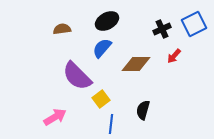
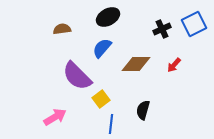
black ellipse: moved 1 px right, 4 px up
red arrow: moved 9 px down
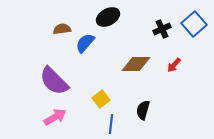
blue square: rotated 15 degrees counterclockwise
blue semicircle: moved 17 px left, 5 px up
purple semicircle: moved 23 px left, 5 px down
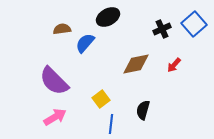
brown diamond: rotated 12 degrees counterclockwise
